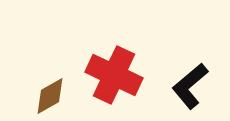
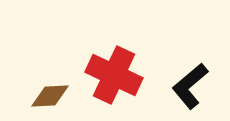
brown diamond: rotated 27 degrees clockwise
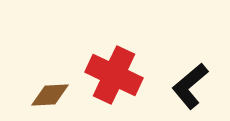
brown diamond: moved 1 px up
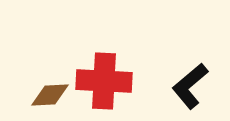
red cross: moved 10 px left, 6 px down; rotated 22 degrees counterclockwise
